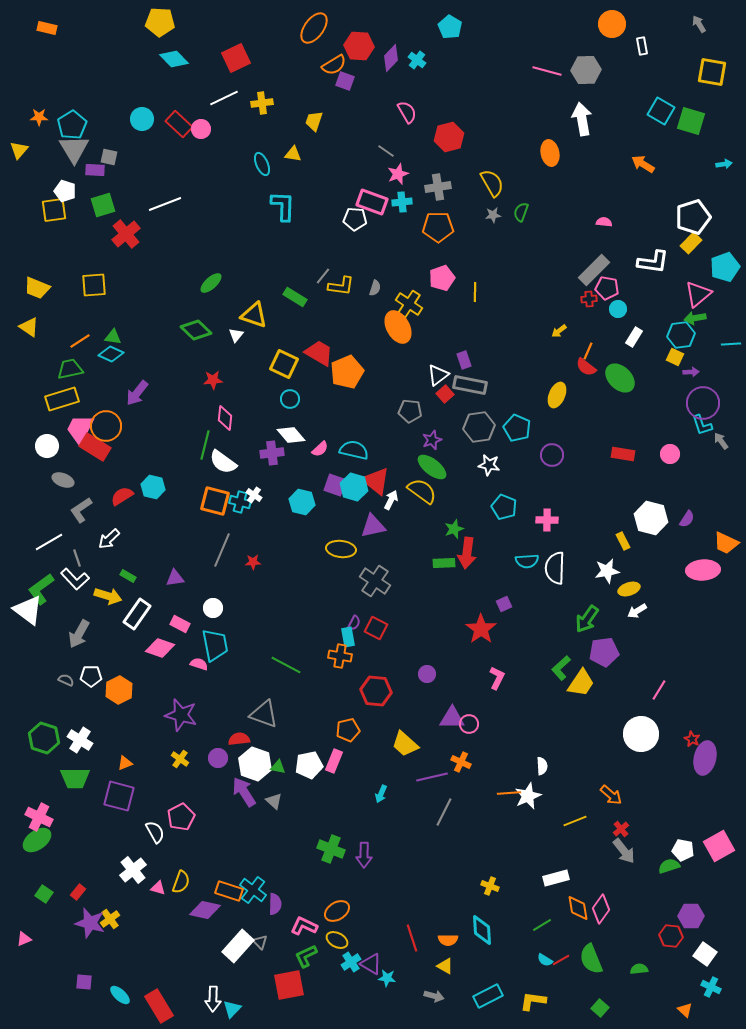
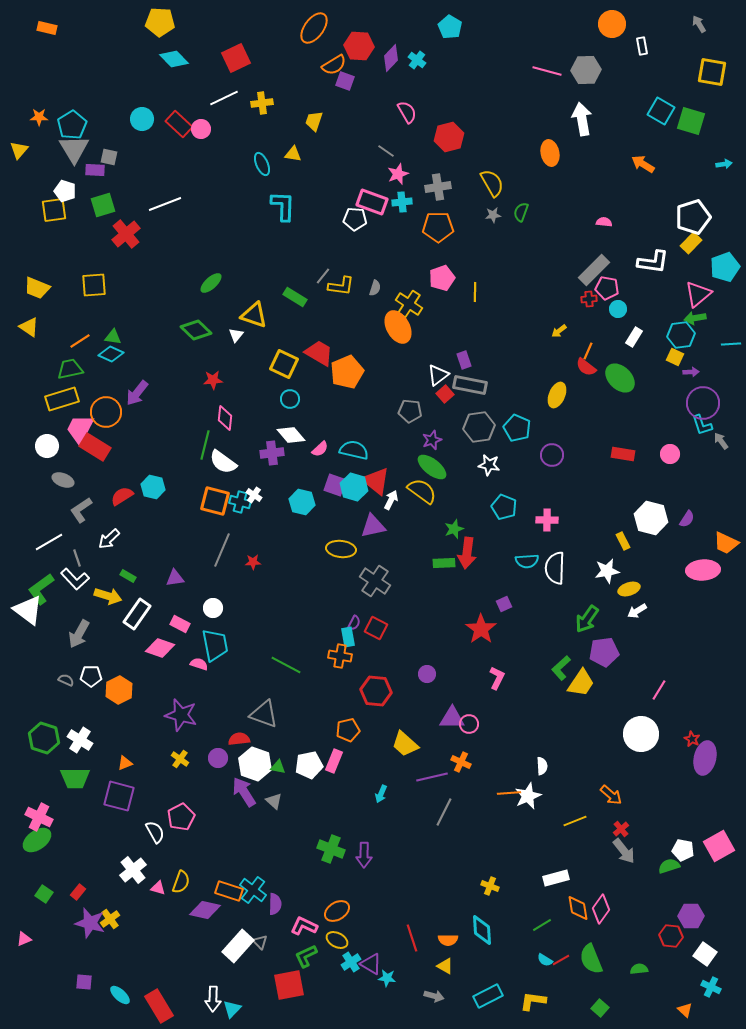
orange circle at (106, 426): moved 14 px up
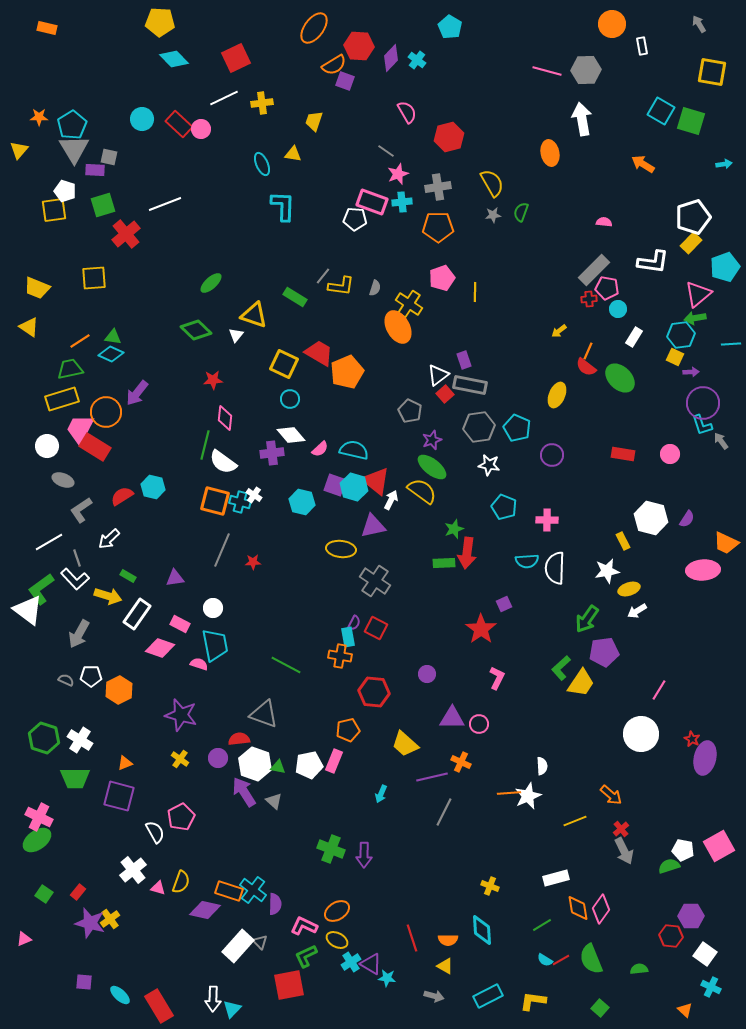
yellow square at (94, 285): moved 7 px up
gray pentagon at (410, 411): rotated 20 degrees clockwise
red hexagon at (376, 691): moved 2 px left, 1 px down
pink circle at (469, 724): moved 10 px right
gray arrow at (624, 851): rotated 12 degrees clockwise
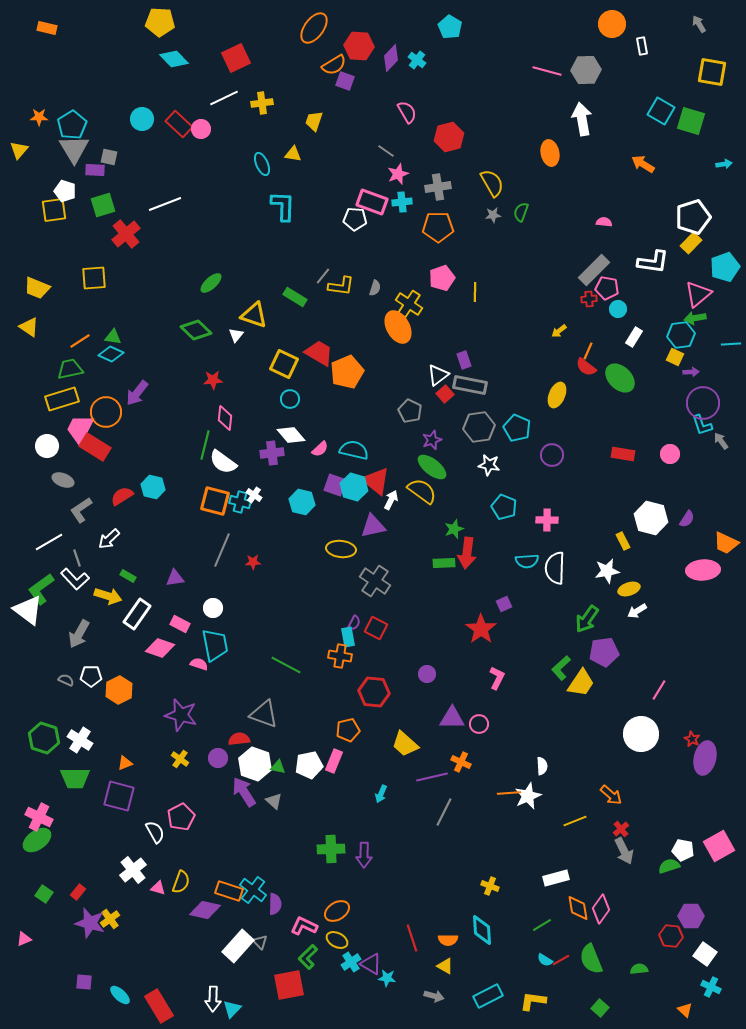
green cross at (331, 849): rotated 24 degrees counterclockwise
green L-shape at (306, 956): moved 2 px right, 1 px down; rotated 20 degrees counterclockwise
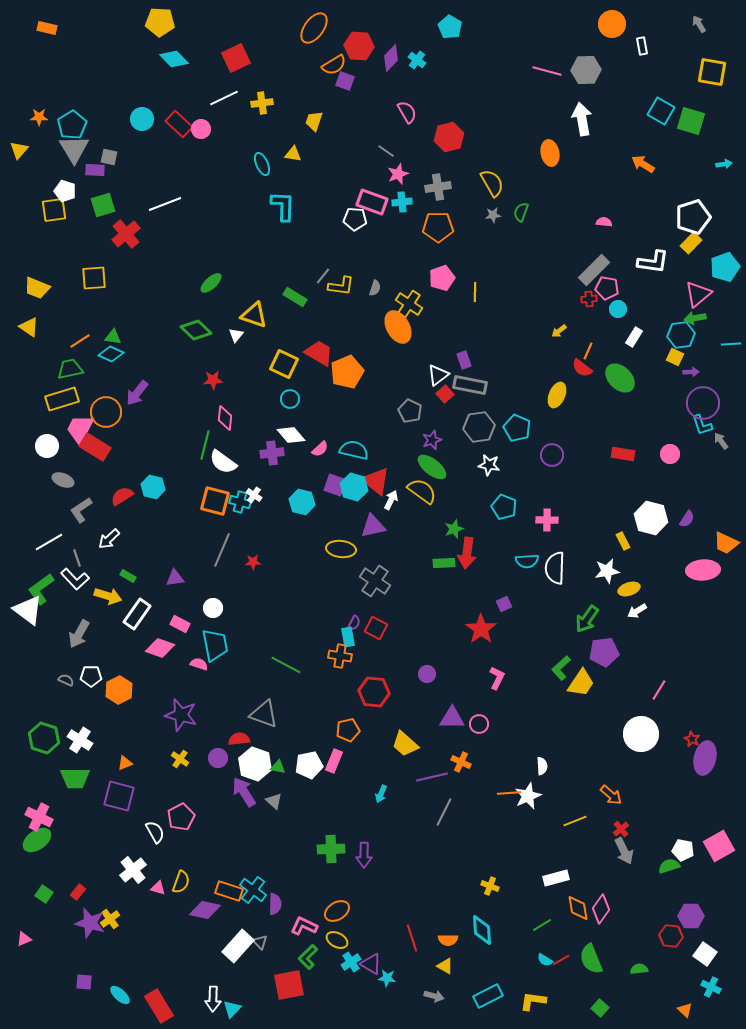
red semicircle at (586, 367): moved 4 px left, 1 px down
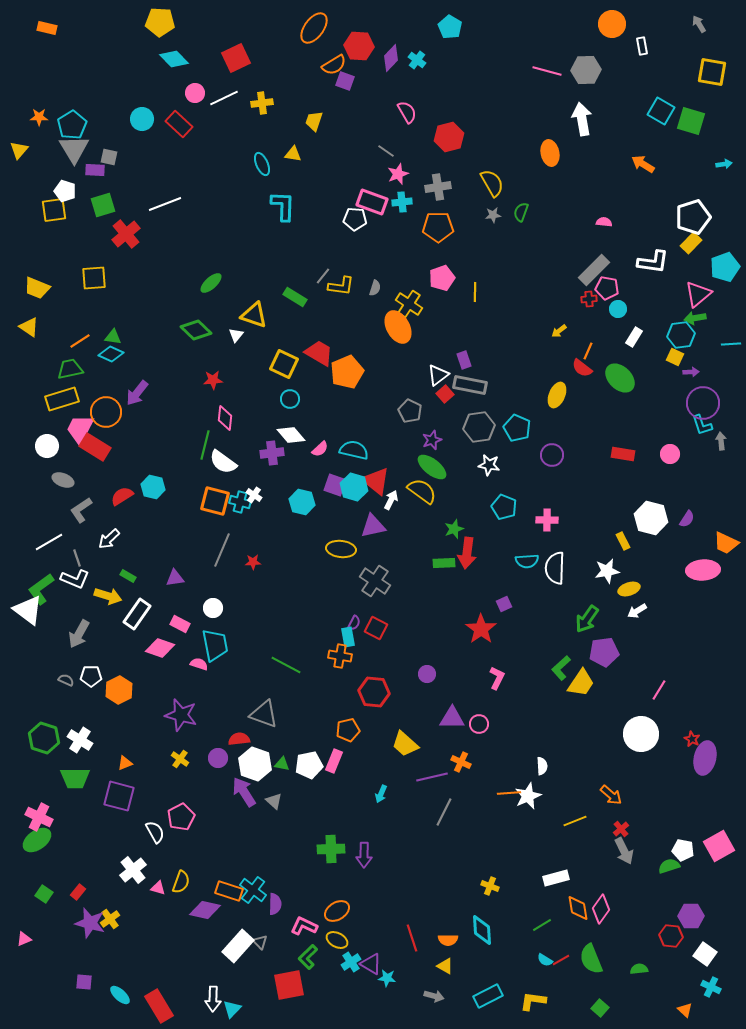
pink circle at (201, 129): moved 6 px left, 36 px up
gray arrow at (721, 441): rotated 30 degrees clockwise
white L-shape at (75, 579): rotated 24 degrees counterclockwise
green triangle at (278, 767): moved 4 px right, 3 px up
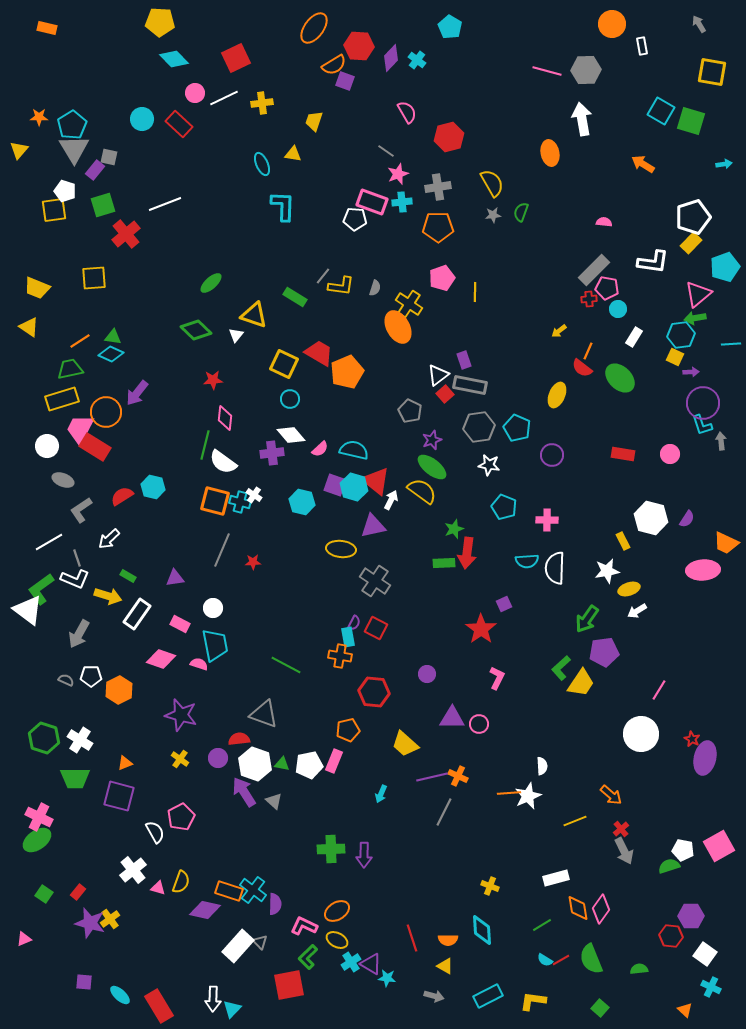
purple rectangle at (95, 170): rotated 54 degrees counterclockwise
pink diamond at (160, 648): moved 1 px right, 11 px down
orange cross at (461, 762): moved 3 px left, 14 px down
